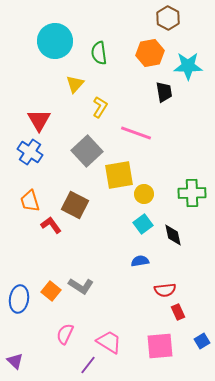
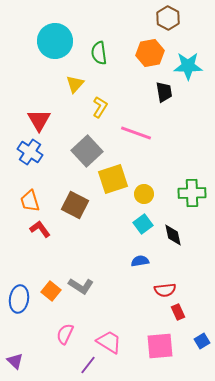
yellow square: moved 6 px left, 4 px down; rotated 8 degrees counterclockwise
red L-shape: moved 11 px left, 4 px down
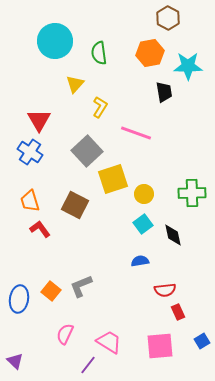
gray L-shape: rotated 125 degrees clockwise
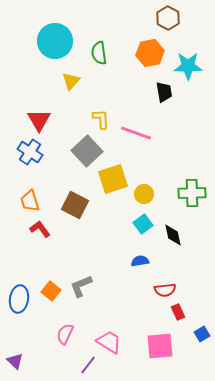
yellow triangle: moved 4 px left, 3 px up
yellow L-shape: moved 1 px right, 12 px down; rotated 35 degrees counterclockwise
blue square: moved 7 px up
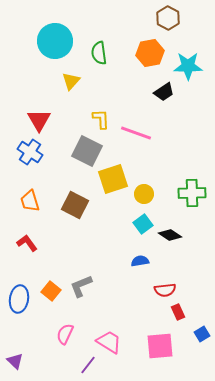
black trapezoid: rotated 65 degrees clockwise
gray square: rotated 20 degrees counterclockwise
red L-shape: moved 13 px left, 14 px down
black diamond: moved 3 px left; rotated 45 degrees counterclockwise
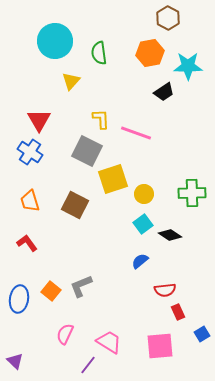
blue semicircle: rotated 30 degrees counterclockwise
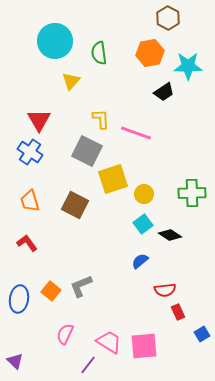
pink square: moved 16 px left
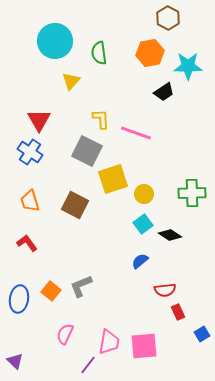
pink trapezoid: rotated 68 degrees clockwise
